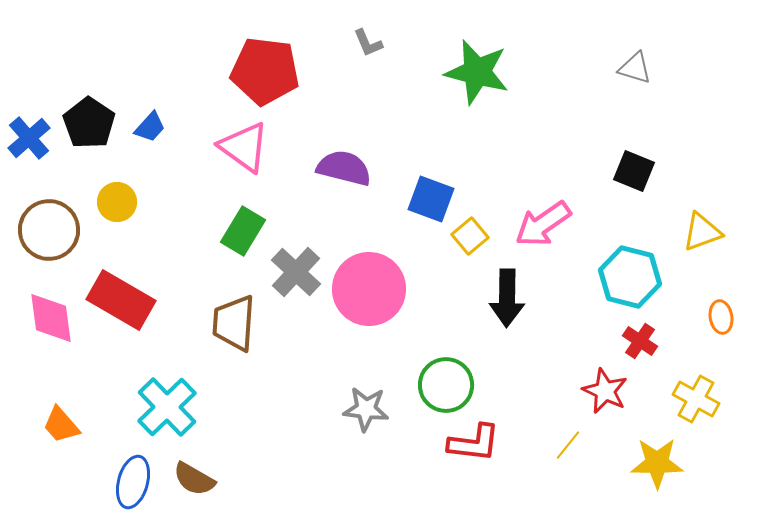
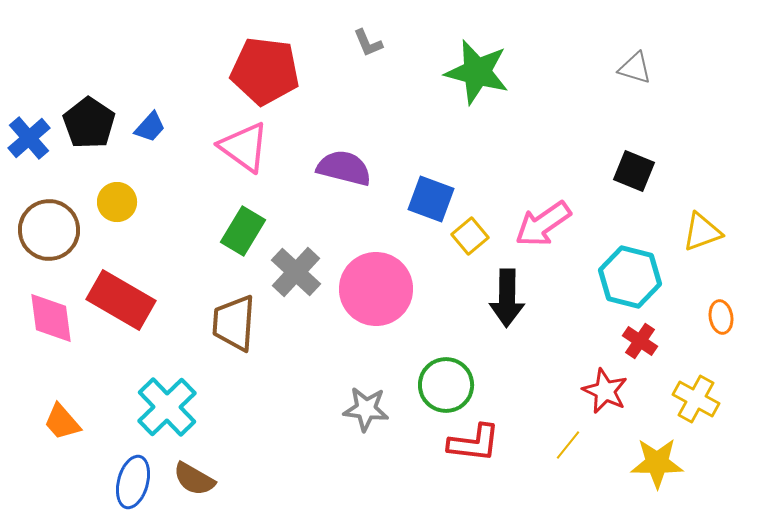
pink circle: moved 7 px right
orange trapezoid: moved 1 px right, 3 px up
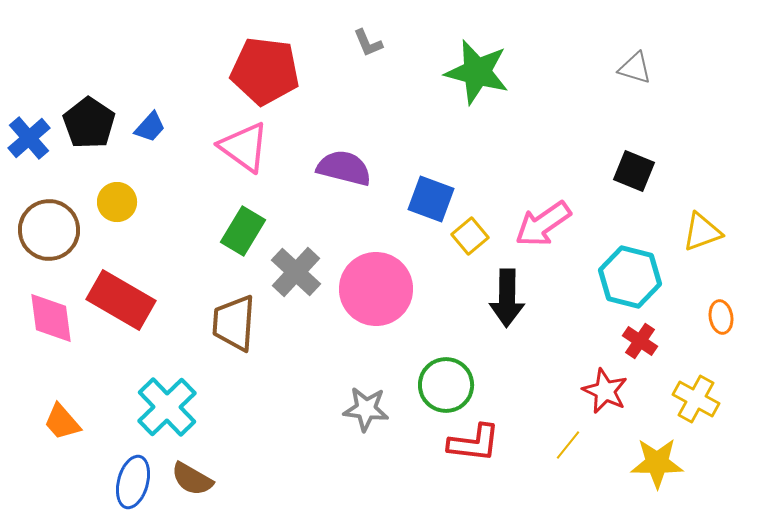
brown semicircle: moved 2 px left
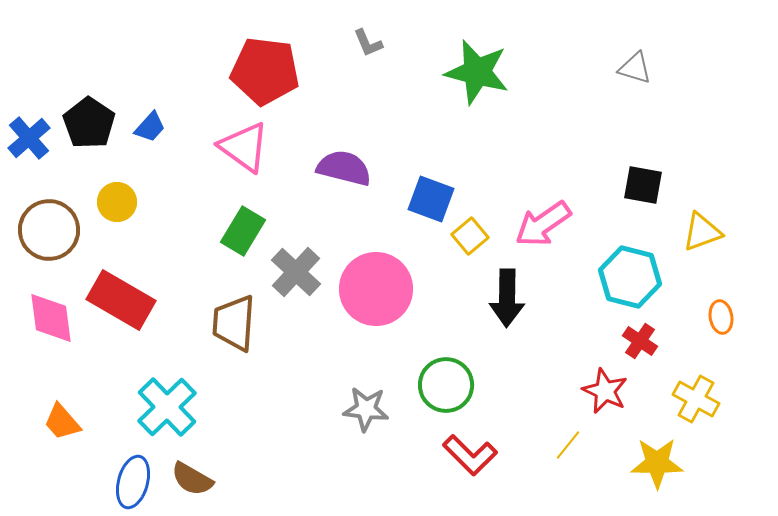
black square: moved 9 px right, 14 px down; rotated 12 degrees counterclockwise
red L-shape: moved 4 px left, 12 px down; rotated 38 degrees clockwise
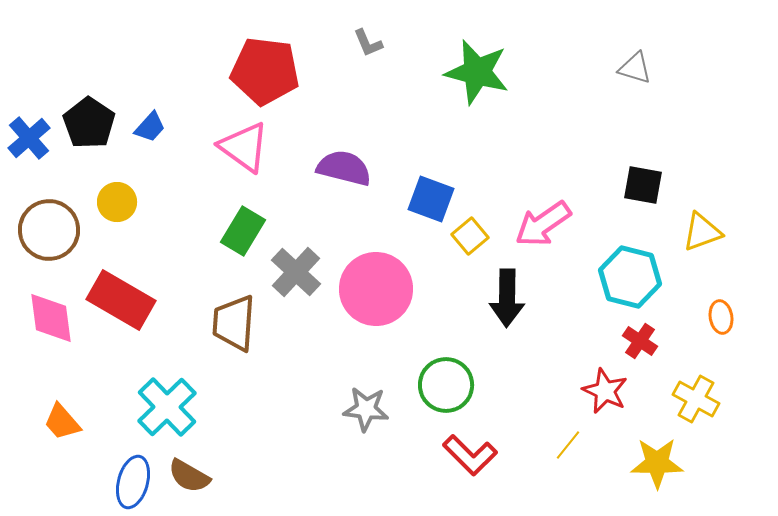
brown semicircle: moved 3 px left, 3 px up
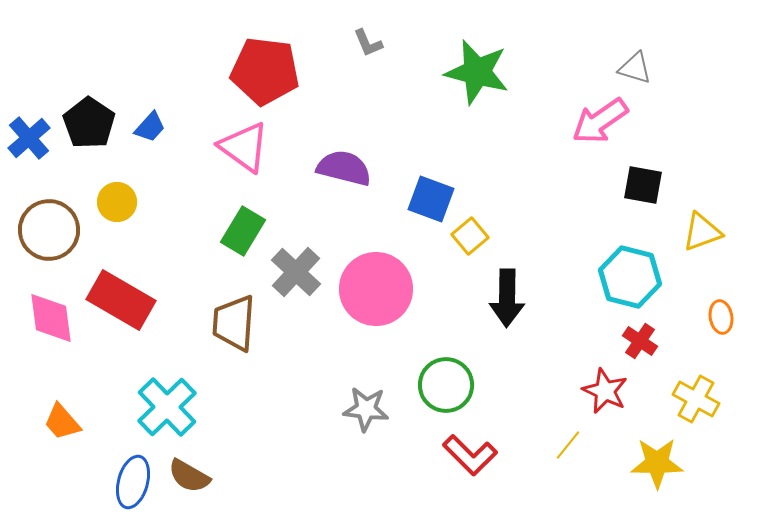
pink arrow: moved 57 px right, 103 px up
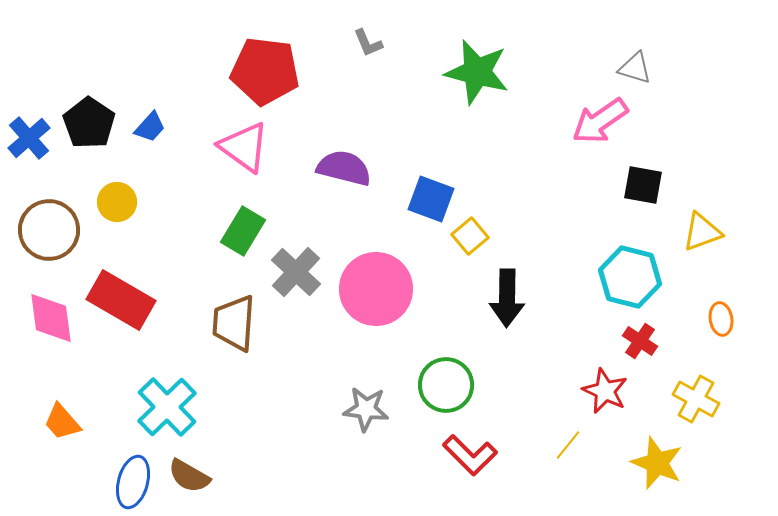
orange ellipse: moved 2 px down
yellow star: rotated 22 degrees clockwise
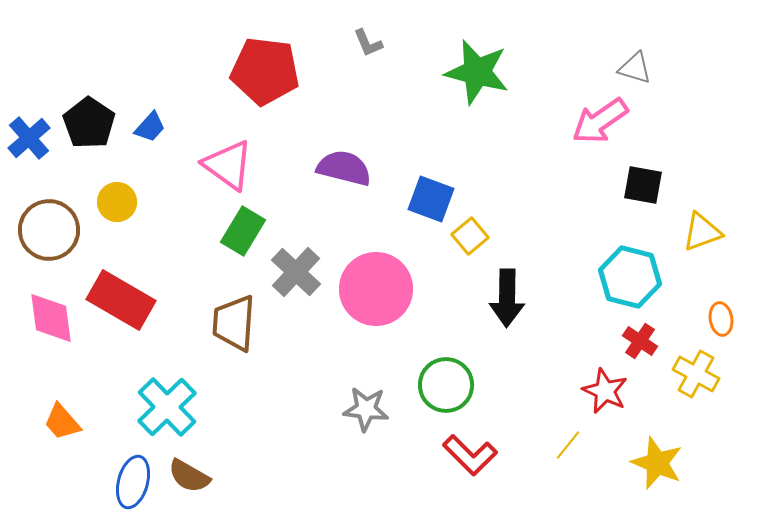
pink triangle: moved 16 px left, 18 px down
yellow cross: moved 25 px up
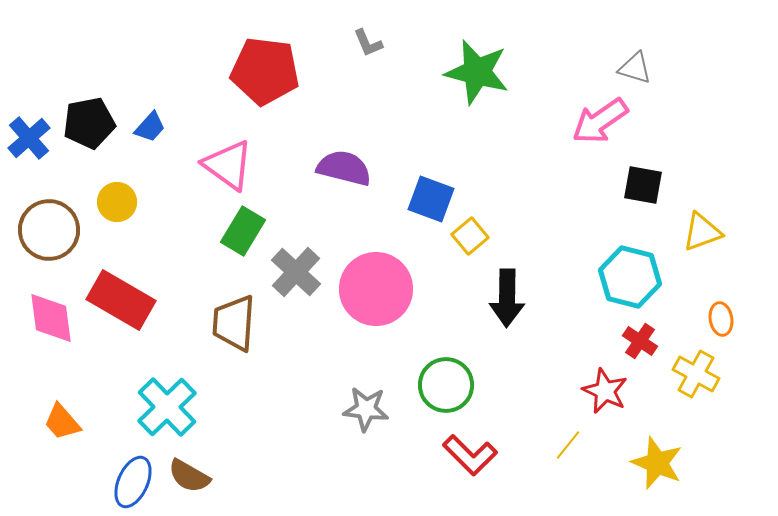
black pentagon: rotated 27 degrees clockwise
blue ellipse: rotated 9 degrees clockwise
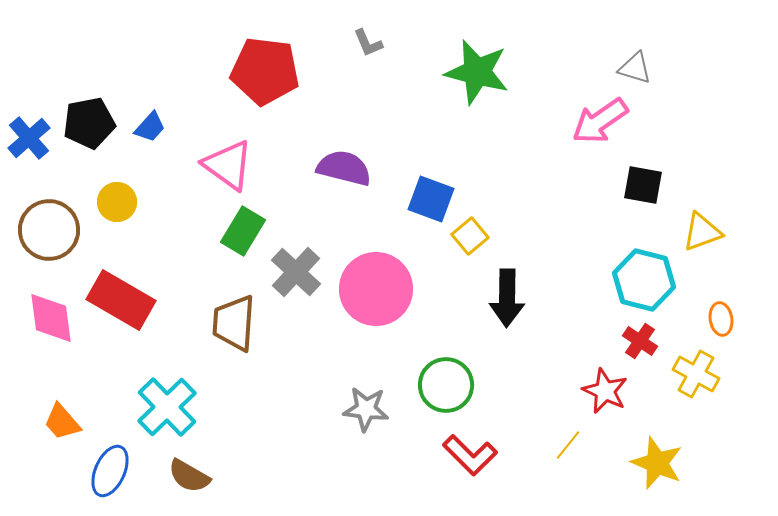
cyan hexagon: moved 14 px right, 3 px down
blue ellipse: moved 23 px left, 11 px up
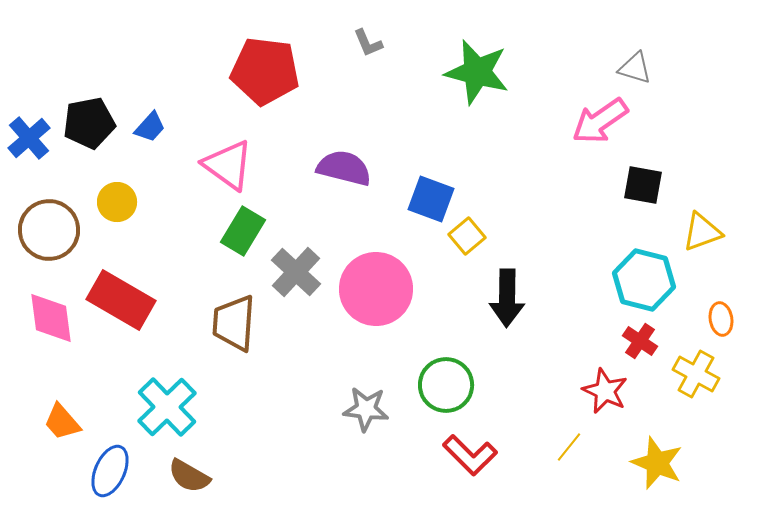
yellow square: moved 3 px left
yellow line: moved 1 px right, 2 px down
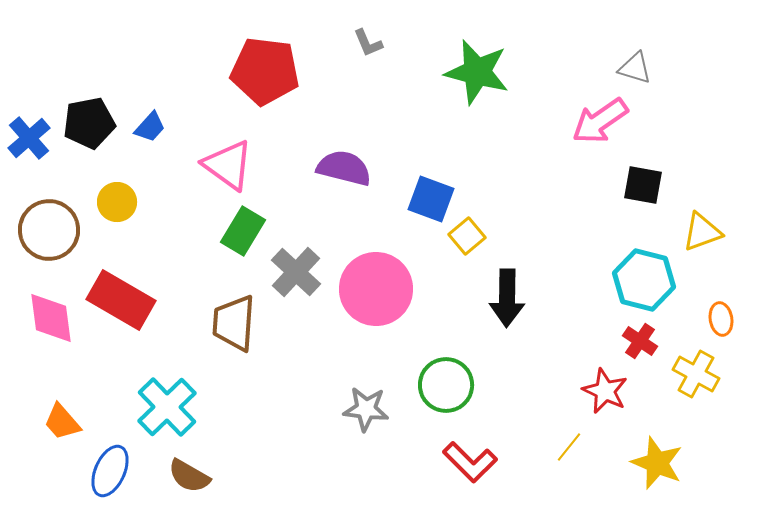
red L-shape: moved 7 px down
